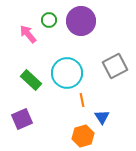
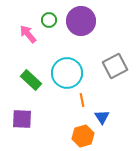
purple square: rotated 25 degrees clockwise
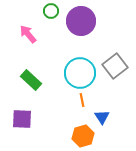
green circle: moved 2 px right, 9 px up
gray square: rotated 10 degrees counterclockwise
cyan circle: moved 13 px right
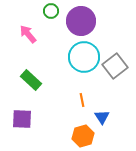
cyan circle: moved 4 px right, 16 px up
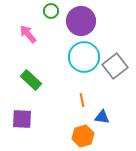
blue triangle: rotated 49 degrees counterclockwise
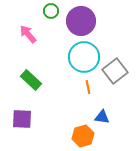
gray square: moved 5 px down
orange line: moved 6 px right, 13 px up
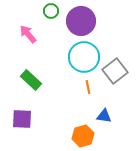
blue triangle: moved 2 px right, 1 px up
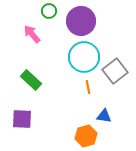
green circle: moved 2 px left
pink arrow: moved 4 px right
orange hexagon: moved 3 px right
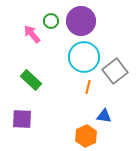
green circle: moved 2 px right, 10 px down
orange line: rotated 24 degrees clockwise
orange hexagon: rotated 10 degrees counterclockwise
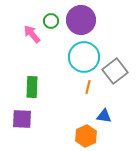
purple circle: moved 1 px up
green rectangle: moved 1 px right, 7 px down; rotated 50 degrees clockwise
